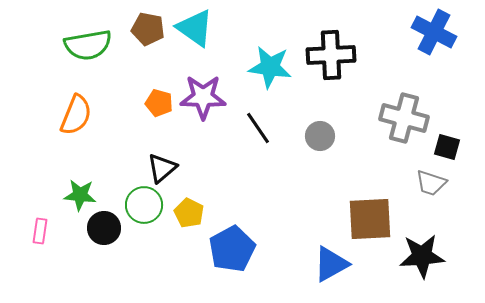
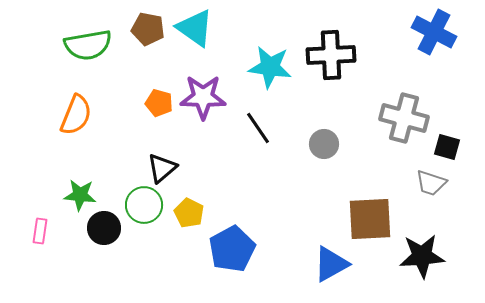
gray circle: moved 4 px right, 8 px down
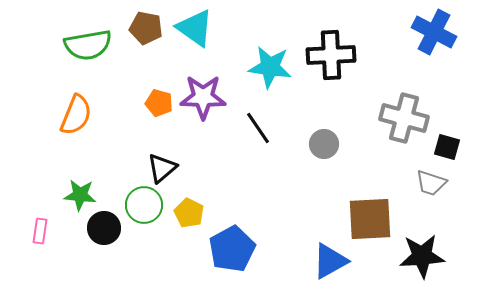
brown pentagon: moved 2 px left, 1 px up
blue triangle: moved 1 px left, 3 px up
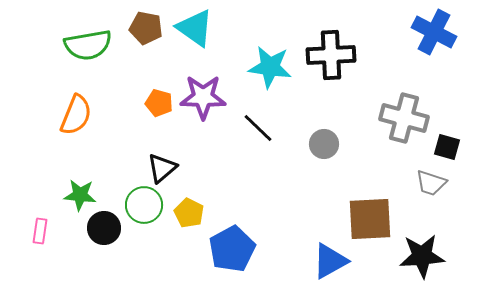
black line: rotated 12 degrees counterclockwise
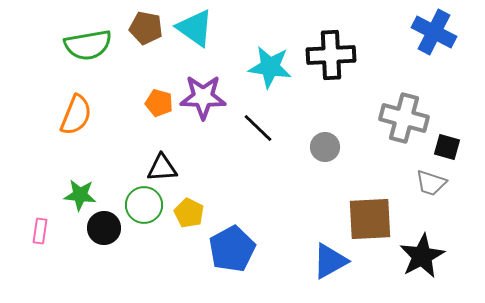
gray circle: moved 1 px right, 3 px down
black triangle: rotated 36 degrees clockwise
black star: rotated 24 degrees counterclockwise
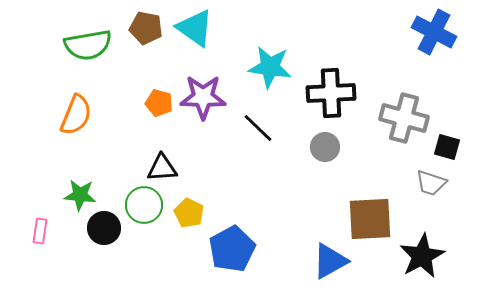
black cross: moved 38 px down
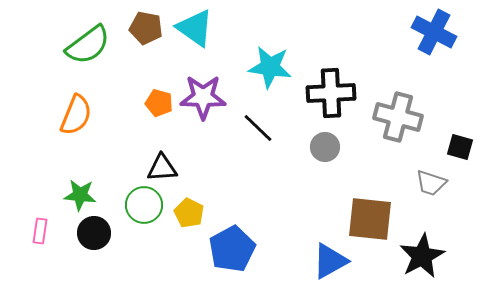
green semicircle: rotated 27 degrees counterclockwise
gray cross: moved 6 px left, 1 px up
black square: moved 13 px right
brown square: rotated 9 degrees clockwise
black circle: moved 10 px left, 5 px down
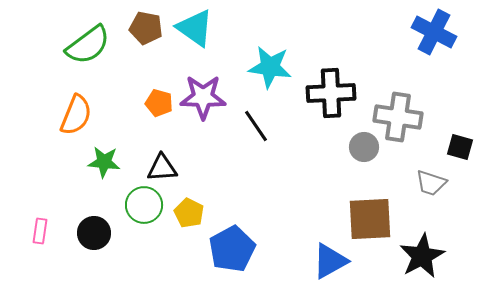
gray cross: rotated 6 degrees counterclockwise
black line: moved 2 px left, 2 px up; rotated 12 degrees clockwise
gray circle: moved 39 px right
green star: moved 24 px right, 33 px up
brown square: rotated 9 degrees counterclockwise
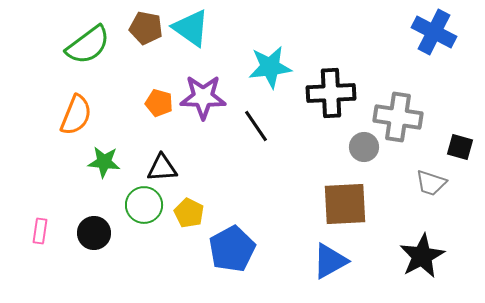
cyan triangle: moved 4 px left
cyan star: rotated 15 degrees counterclockwise
brown square: moved 25 px left, 15 px up
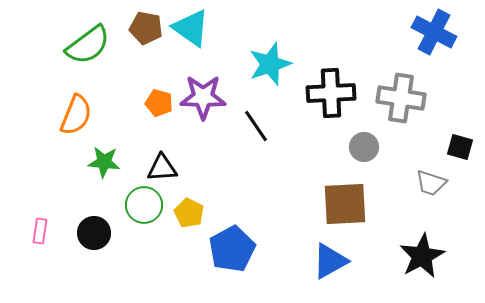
cyan star: moved 3 px up; rotated 12 degrees counterclockwise
gray cross: moved 3 px right, 19 px up
